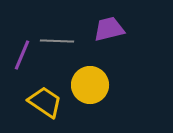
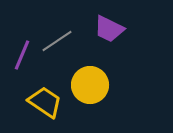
purple trapezoid: rotated 140 degrees counterclockwise
gray line: rotated 36 degrees counterclockwise
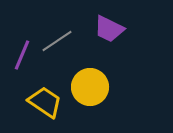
yellow circle: moved 2 px down
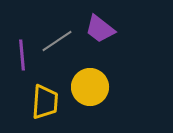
purple trapezoid: moved 9 px left; rotated 12 degrees clockwise
purple line: rotated 28 degrees counterclockwise
yellow trapezoid: rotated 60 degrees clockwise
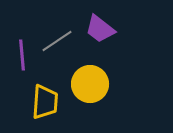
yellow circle: moved 3 px up
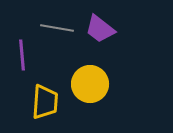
gray line: moved 13 px up; rotated 44 degrees clockwise
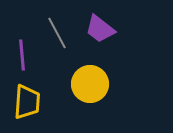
gray line: moved 5 px down; rotated 52 degrees clockwise
yellow trapezoid: moved 18 px left
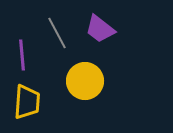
yellow circle: moved 5 px left, 3 px up
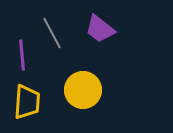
gray line: moved 5 px left
yellow circle: moved 2 px left, 9 px down
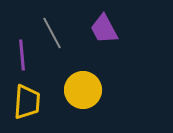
purple trapezoid: moved 4 px right; rotated 24 degrees clockwise
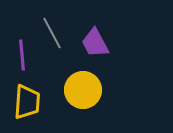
purple trapezoid: moved 9 px left, 14 px down
